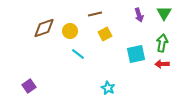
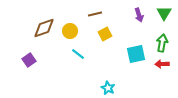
purple square: moved 26 px up
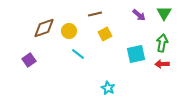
purple arrow: rotated 32 degrees counterclockwise
yellow circle: moved 1 px left
